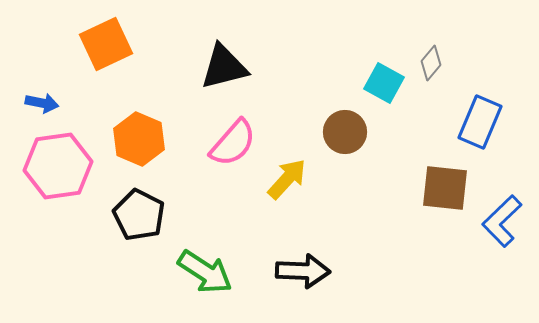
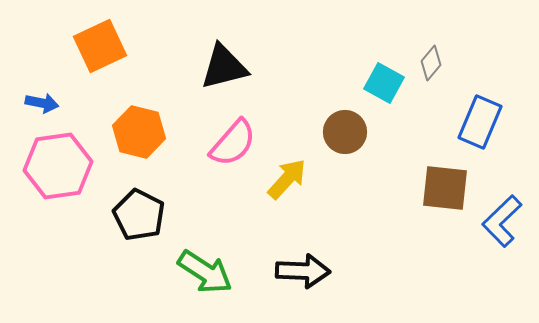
orange square: moved 6 px left, 2 px down
orange hexagon: moved 7 px up; rotated 9 degrees counterclockwise
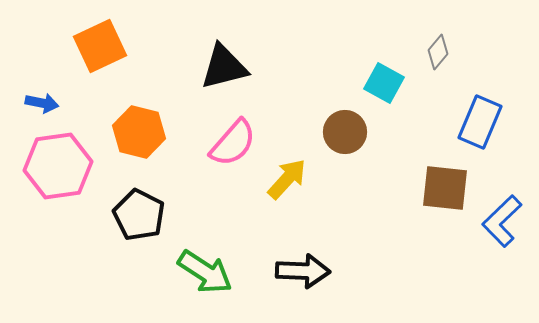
gray diamond: moved 7 px right, 11 px up
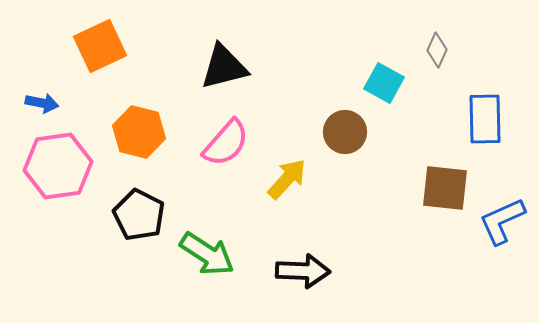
gray diamond: moved 1 px left, 2 px up; rotated 16 degrees counterclockwise
blue rectangle: moved 5 px right, 3 px up; rotated 24 degrees counterclockwise
pink semicircle: moved 7 px left
blue L-shape: rotated 20 degrees clockwise
green arrow: moved 2 px right, 18 px up
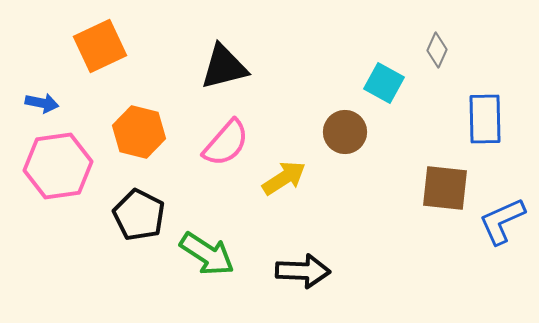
yellow arrow: moved 3 px left, 1 px up; rotated 15 degrees clockwise
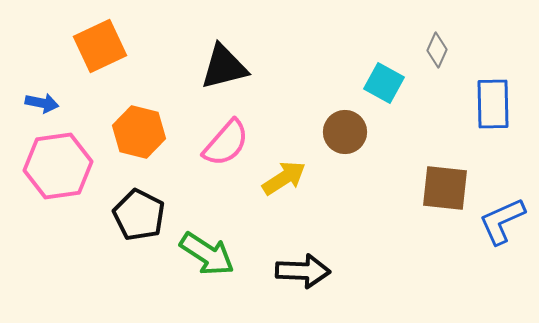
blue rectangle: moved 8 px right, 15 px up
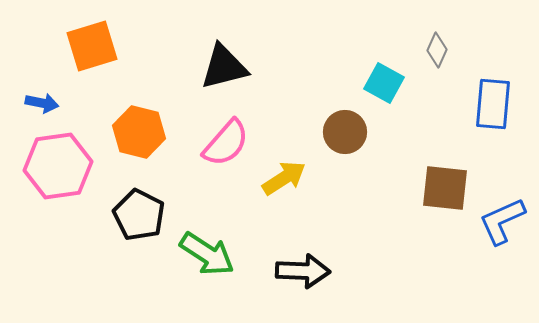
orange square: moved 8 px left; rotated 8 degrees clockwise
blue rectangle: rotated 6 degrees clockwise
